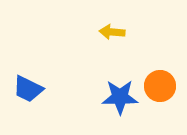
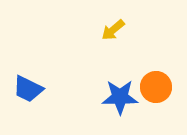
yellow arrow: moved 1 px right, 2 px up; rotated 45 degrees counterclockwise
orange circle: moved 4 px left, 1 px down
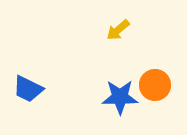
yellow arrow: moved 5 px right
orange circle: moved 1 px left, 2 px up
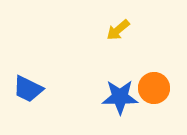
orange circle: moved 1 px left, 3 px down
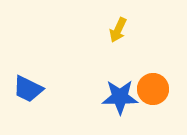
yellow arrow: rotated 25 degrees counterclockwise
orange circle: moved 1 px left, 1 px down
